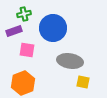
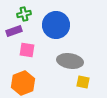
blue circle: moved 3 px right, 3 px up
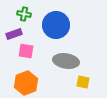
green cross: rotated 24 degrees clockwise
purple rectangle: moved 3 px down
pink square: moved 1 px left, 1 px down
gray ellipse: moved 4 px left
orange hexagon: moved 3 px right
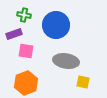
green cross: moved 1 px down
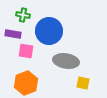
green cross: moved 1 px left
blue circle: moved 7 px left, 6 px down
purple rectangle: moved 1 px left; rotated 28 degrees clockwise
yellow square: moved 1 px down
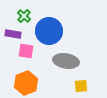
green cross: moved 1 px right, 1 px down; rotated 32 degrees clockwise
yellow square: moved 2 px left, 3 px down; rotated 16 degrees counterclockwise
